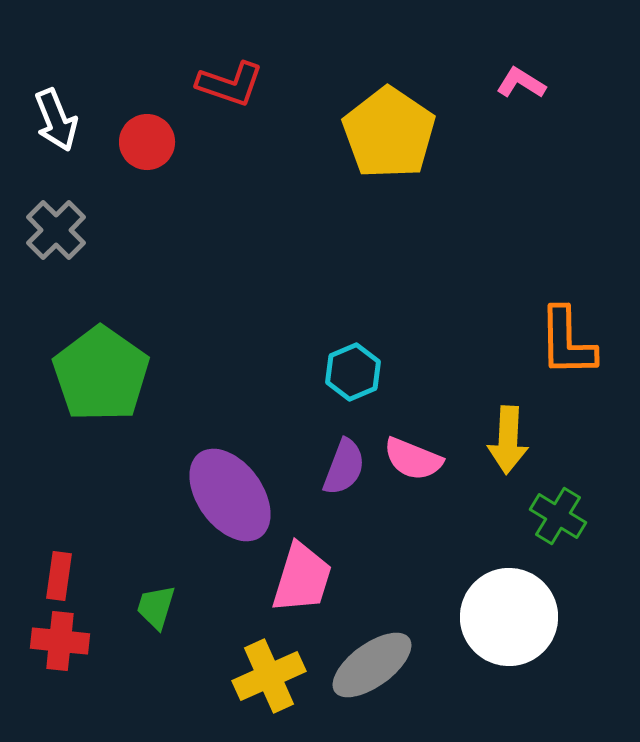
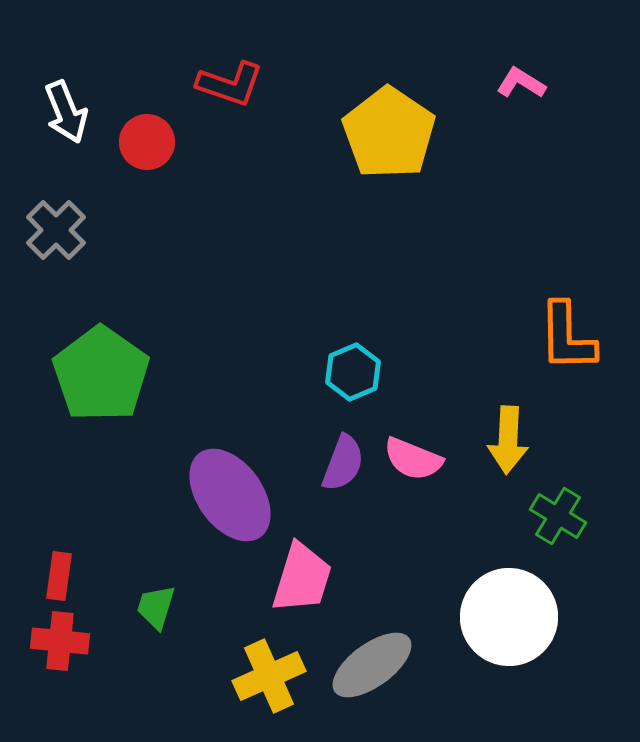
white arrow: moved 10 px right, 8 px up
orange L-shape: moved 5 px up
purple semicircle: moved 1 px left, 4 px up
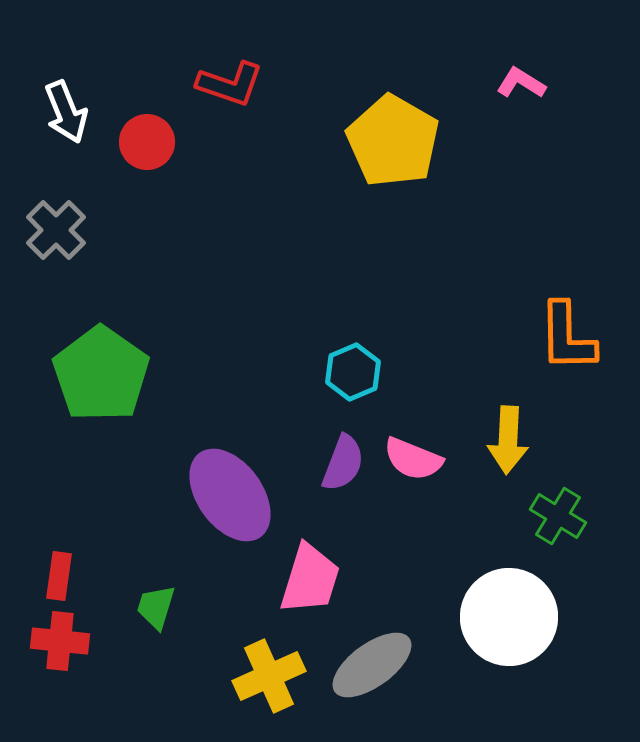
yellow pentagon: moved 4 px right, 8 px down; rotated 4 degrees counterclockwise
pink trapezoid: moved 8 px right, 1 px down
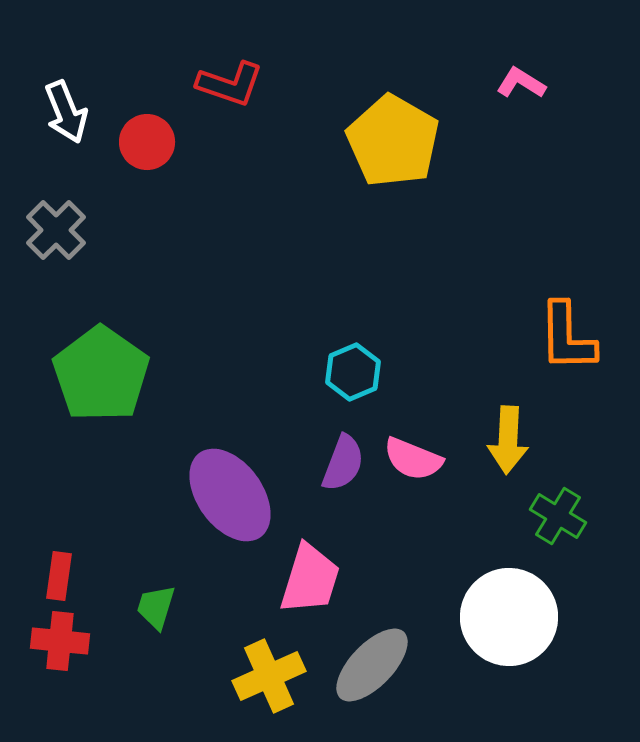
gray ellipse: rotated 10 degrees counterclockwise
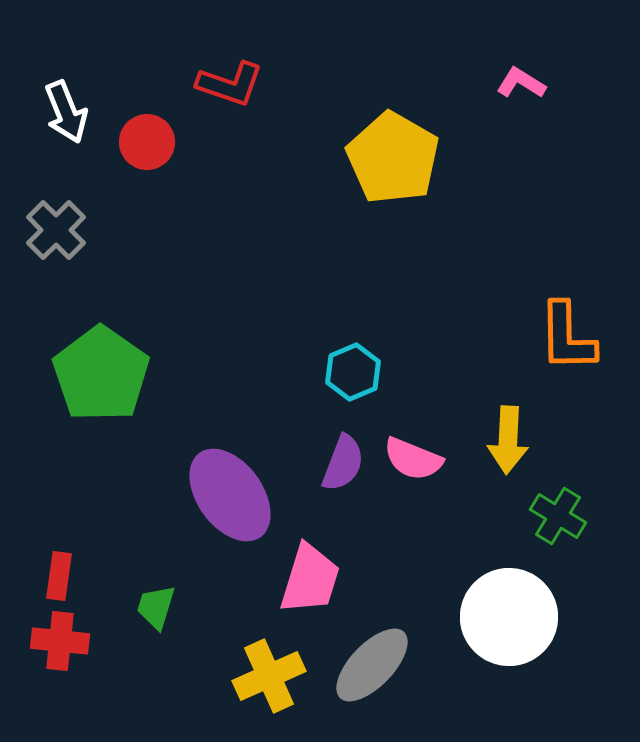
yellow pentagon: moved 17 px down
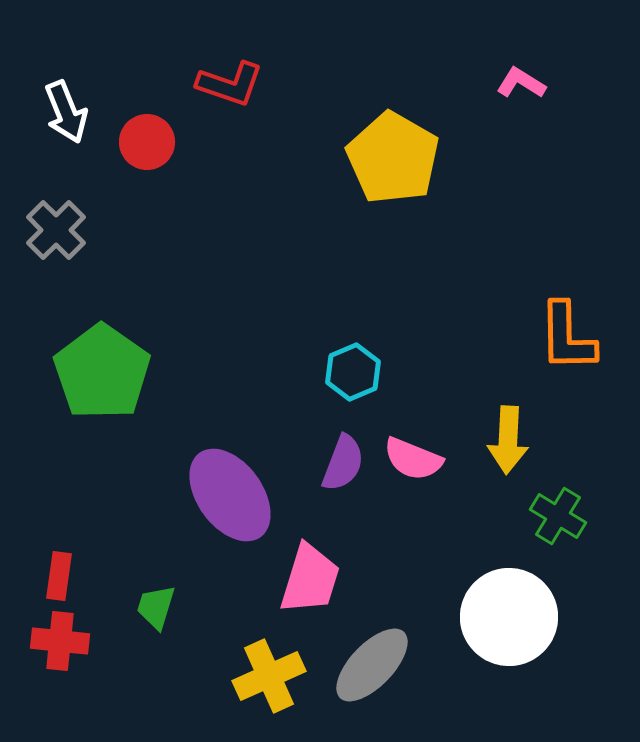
green pentagon: moved 1 px right, 2 px up
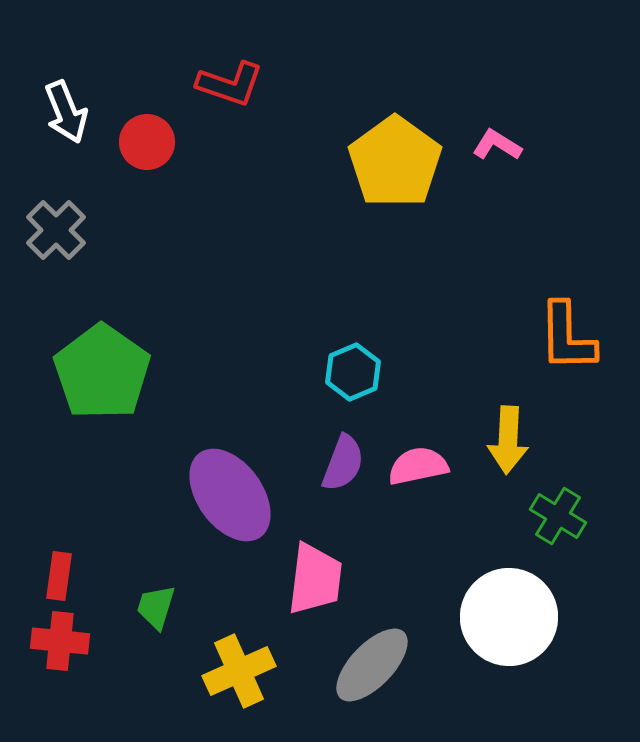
pink L-shape: moved 24 px left, 62 px down
yellow pentagon: moved 2 px right, 4 px down; rotated 6 degrees clockwise
pink semicircle: moved 5 px right, 7 px down; rotated 146 degrees clockwise
pink trapezoid: moved 5 px right; rotated 10 degrees counterclockwise
yellow cross: moved 30 px left, 5 px up
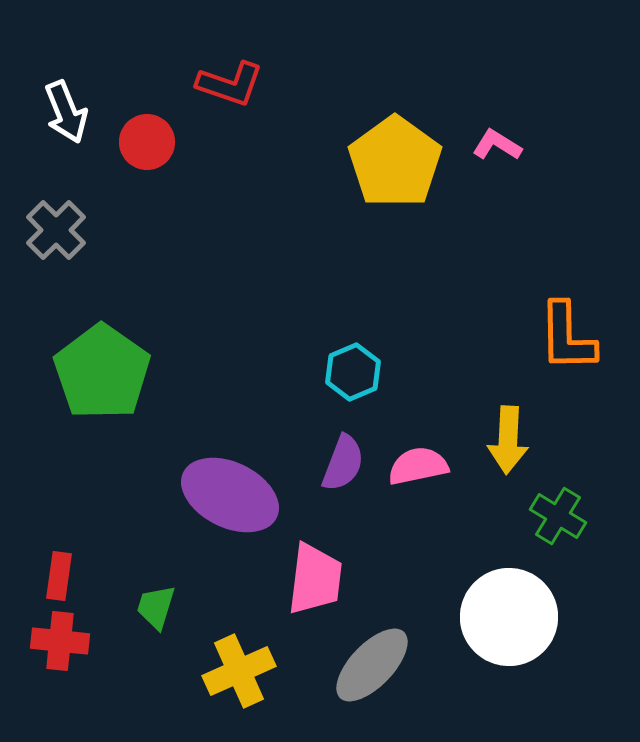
purple ellipse: rotated 28 degrees counterclockwise
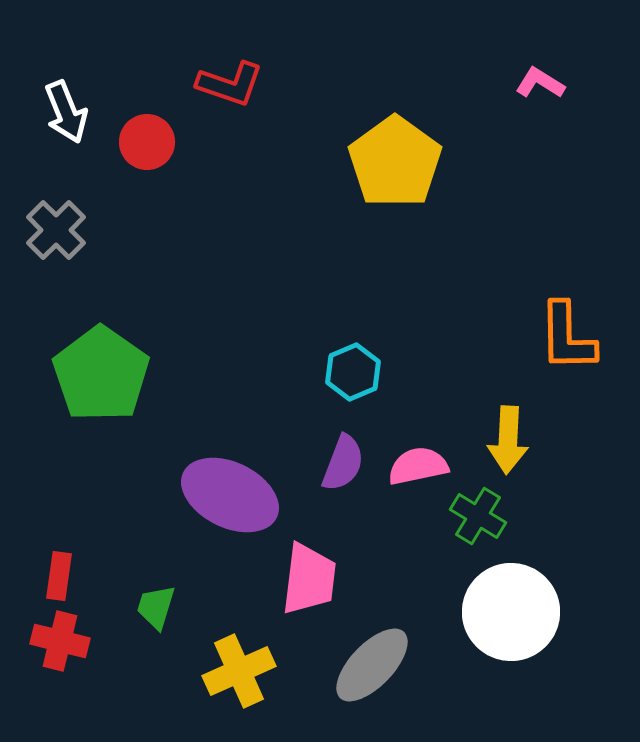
pink L-shape: moved 43 px right, 62 px up
green pentagon: moved 1 px left, 2 px down
green cross: moved 80 px left
pink trapezoid: moved 6 px left
white circle: moved 2 px right, 5 px up
red cross: rotated 8 degrees clockwise
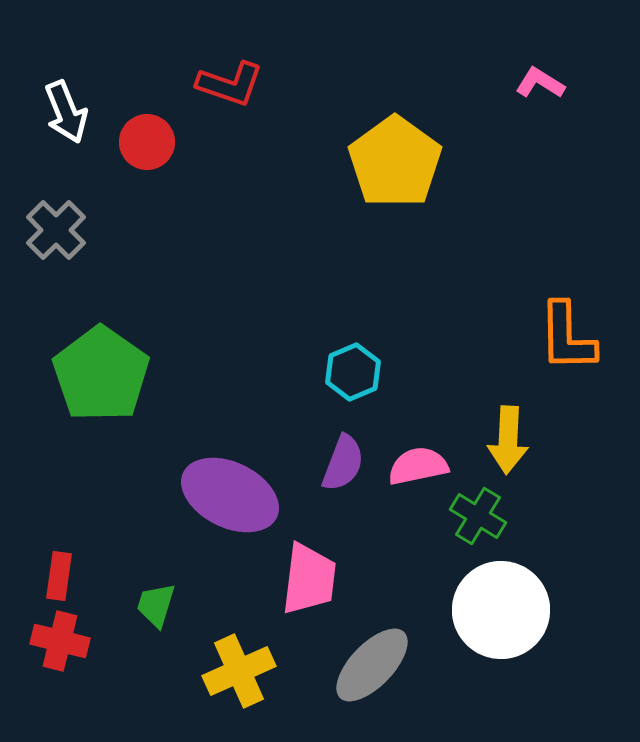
green trapezoid: moved 2 px up
white circle: moved 10 px left, 2 px up
